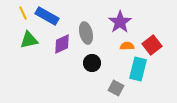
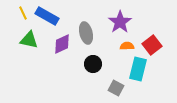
green triangle: rotated 24 degrees clockwise
black circle: moved 1 px right, 1 px down
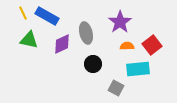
cyan rectangle: rotated 70 degrees clockwise
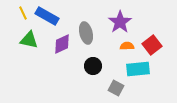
black circle: moved 2 px down
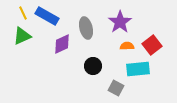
gray ellipse: moved 5 px up
green triangle: moved 7 px left, 4 px up; rotated 36 degrees counterclockwise
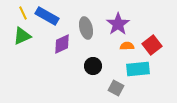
purple star: moved 2 px left, 2 px down
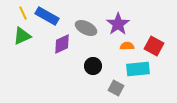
gray ellipse: rotated 50 degrees counterclockwise
red square: moved 2 px right, 1 px down; rotated 24 degrees counterclockwise
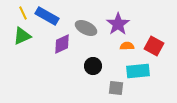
cyan rectangle: moved 2 px down
gray square: rotated 21 degrees counterclockwise
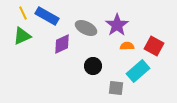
purple star: moved 1 px left, 1 px down
cyan rectangle: rotated 35 degrees counterclockwise
